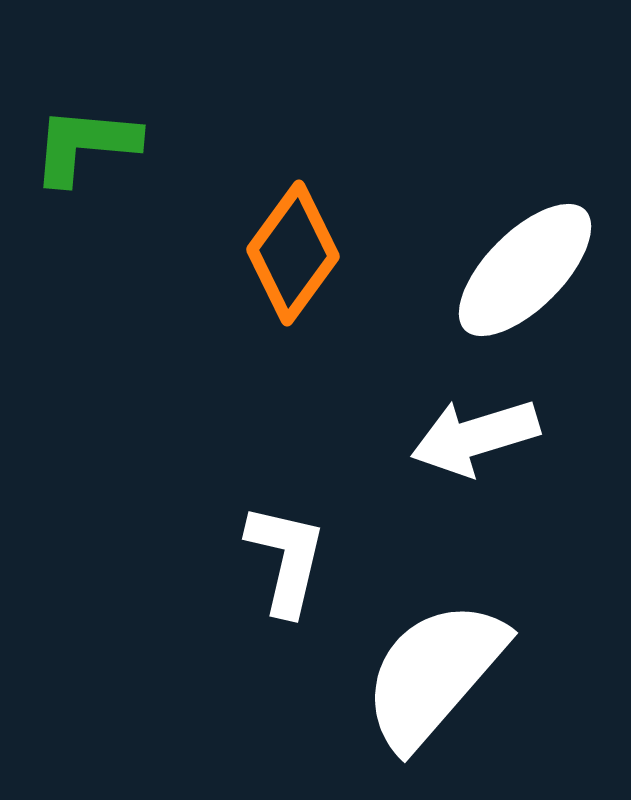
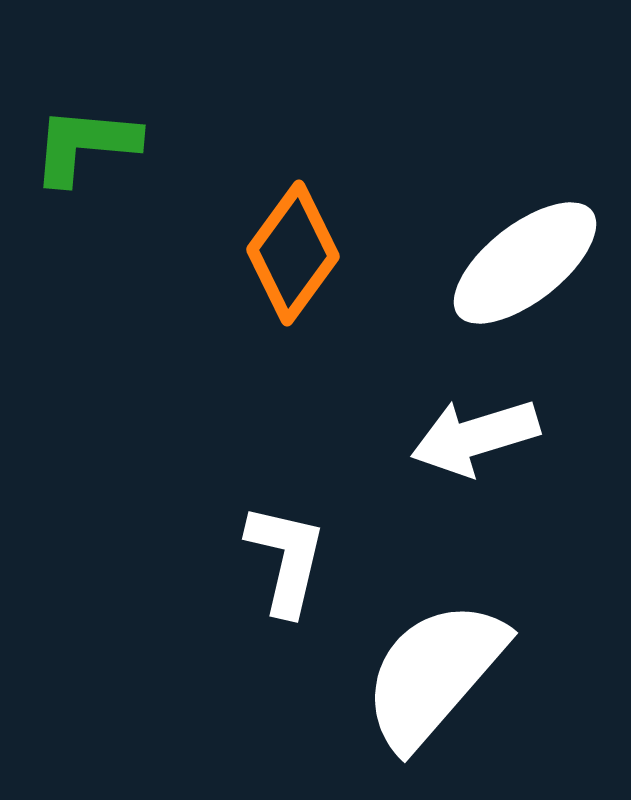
white ellipse: moved 7 px up; rotated 7 degrees clockwise
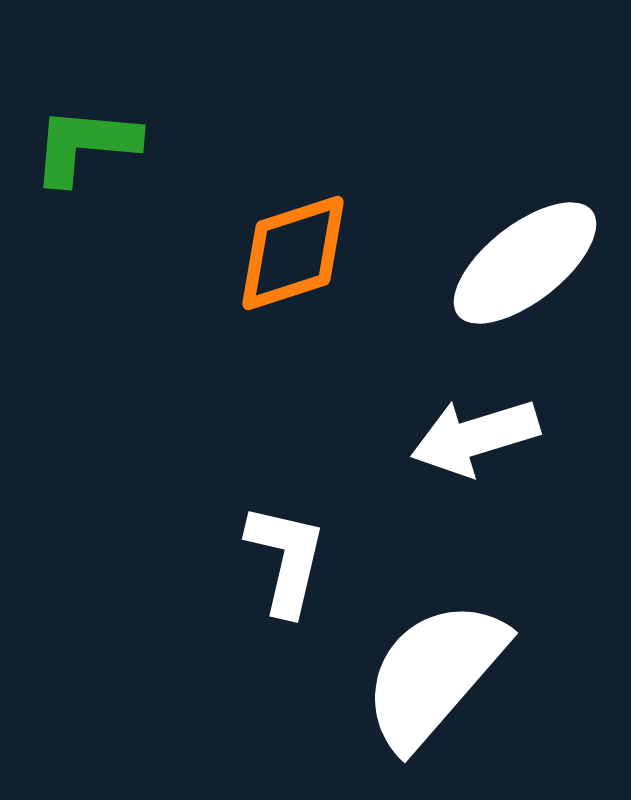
orange diamond: rotated 36 degrees clockwise
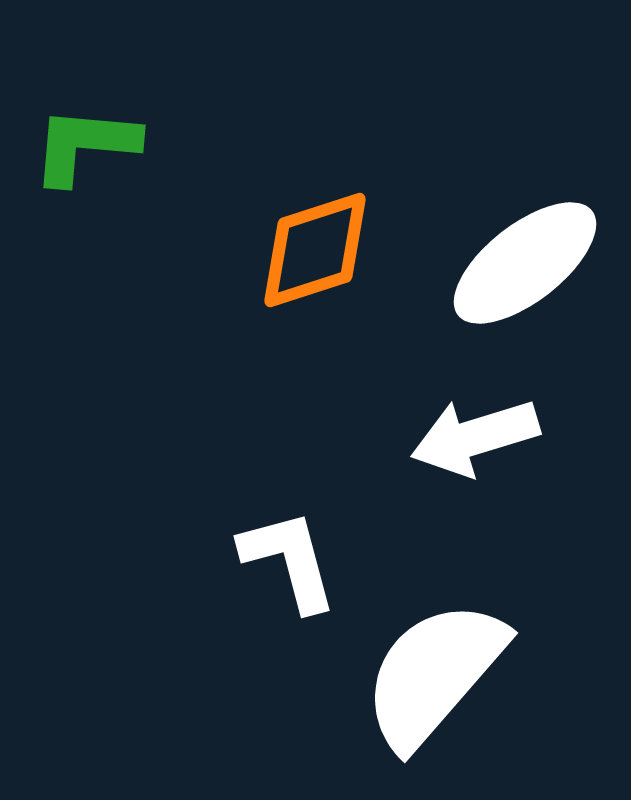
orange diamond: moved 22 px right, 3 px up
white L-shape: moved 3 px right, 1 px down; rotated 28 degrees counterclockwise
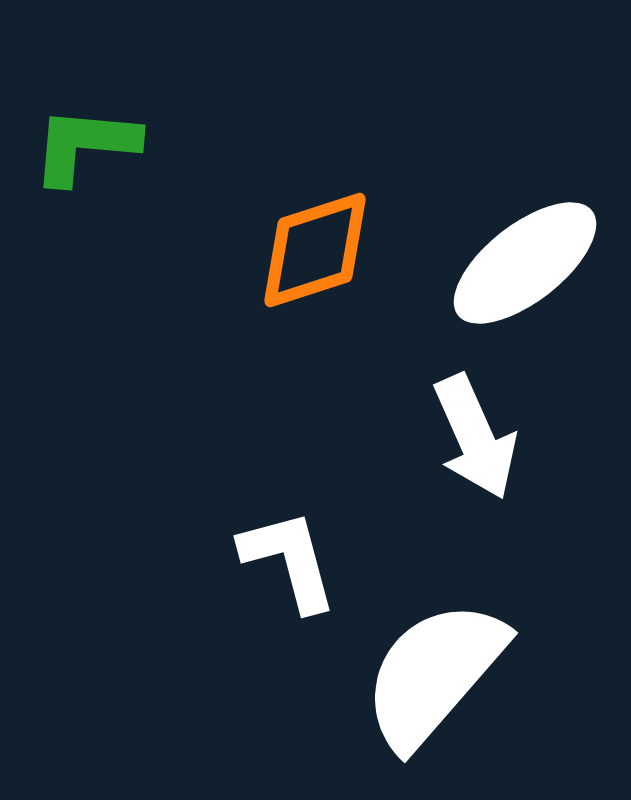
white arrow: rotated 97 degrees counterclockwise
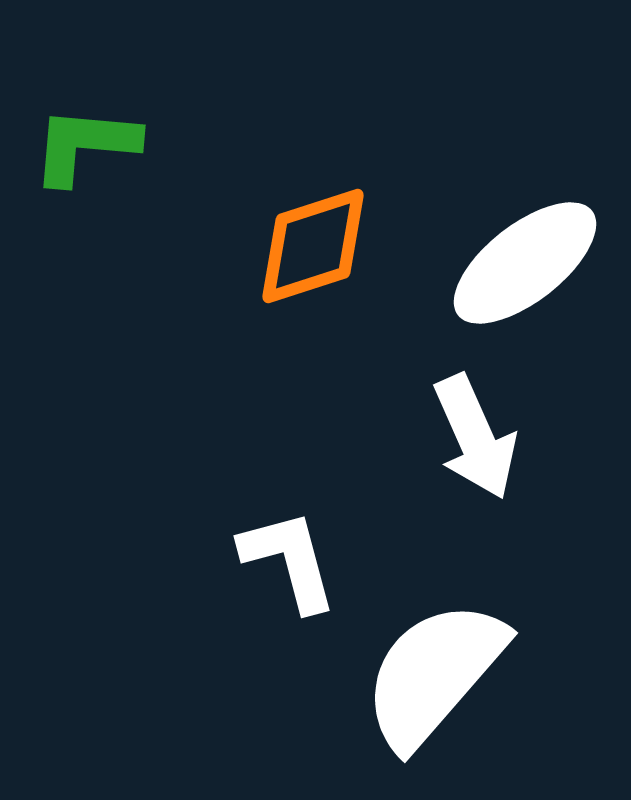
orange diamond: moved 2 px left, 4 px up
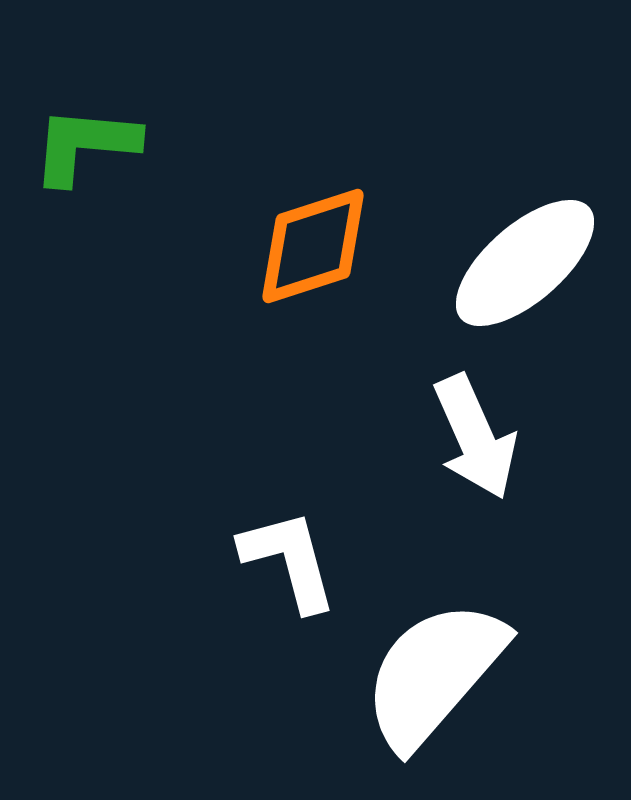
white ellipse: rotated 3 degrees counterclockwise
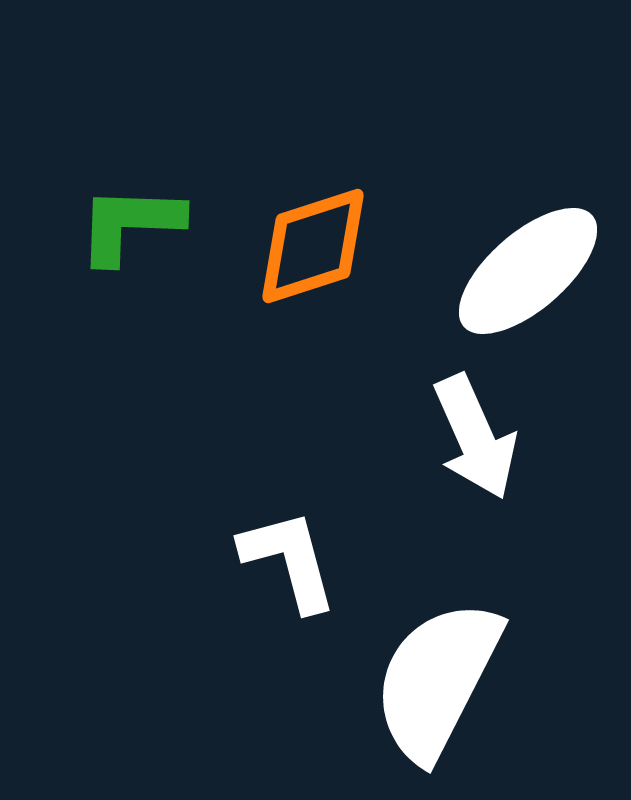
green L-shape: moved 45 px right, 79 px down; rotated 3 degrees counterclockwise
white ellipse: moved 3 px right, 8 px down
white semicircle: moved 3 px right, 6 px down; rotated 14 degrees counterclockwise
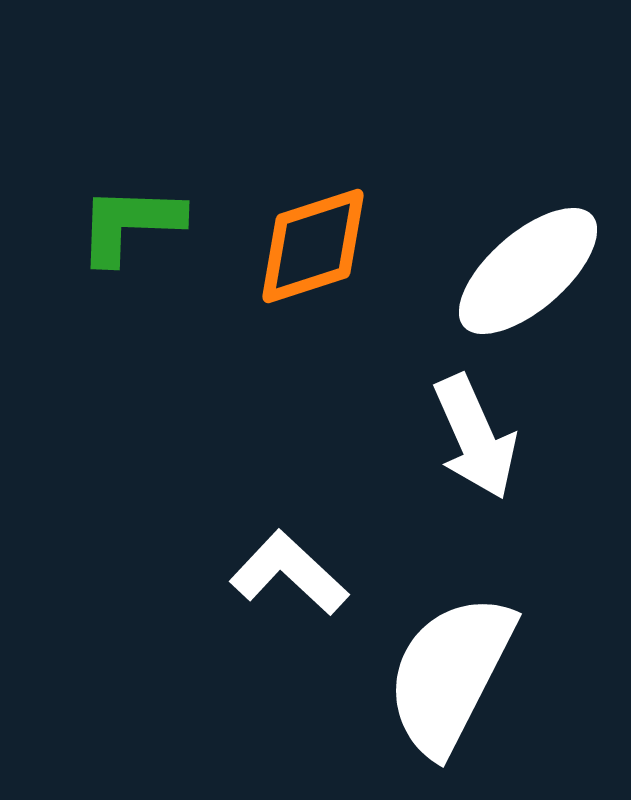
white L-shape: moved 13 px down; rotated 32 degrees counterclockwise
white semicircle: moved 13 px right, 6 px up
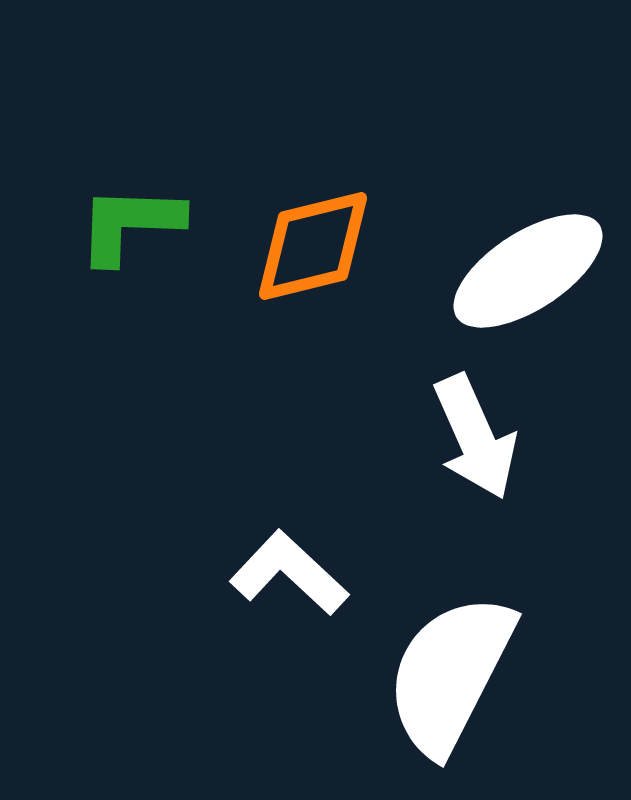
orange diamond: rotated 4 degrees clockwise
white ellipse: rotated 8 degrees clockwise
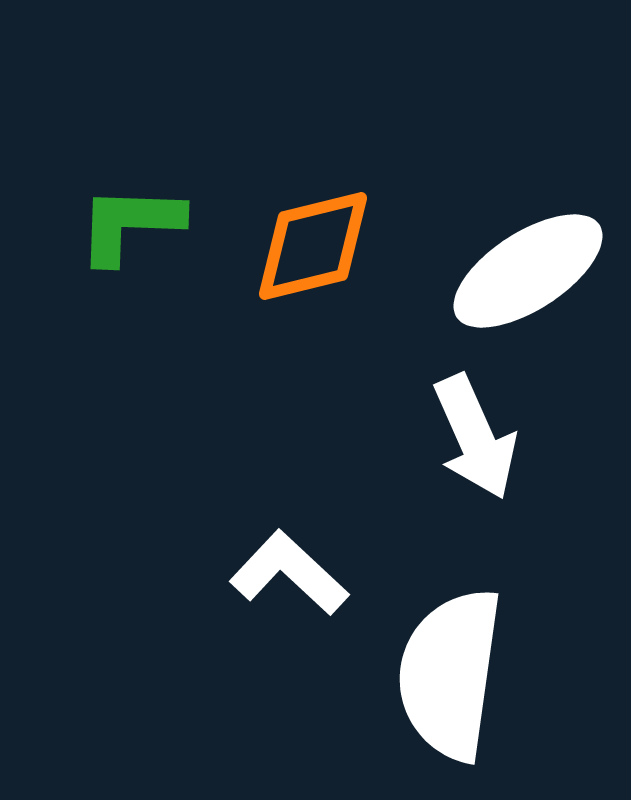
white semicircle: rotated 19 degrees counterclockwise
